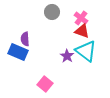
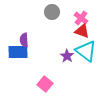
purple semicircle: moved 1 px left, 1 px down
blue rectangle: rotated 24 degrees counterclockwise
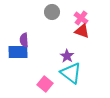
cyan triangle: moved 15 px left, 22 px down
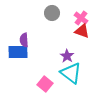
gray circle: moved 1 px down
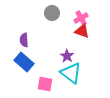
pink cross: rotated 24 degrees clockwise
blue rectangle: moved 6 px right, 10 px down; rotated 42 degrees clockwise
pink square: rotated 28 degrees counterclockwise
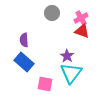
cyan triangle: rotated 30 degrees clockwise
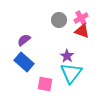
gray circle: moved 7 px right, 7 px down
purple semicircle: rotated 56 degrees clockwise
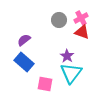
red triangle: moved 1 px down
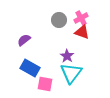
blue rectangle: moved 6 px right, 6 px down; rotated 12 degrees counterclockwise
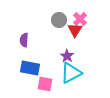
pink cross: moved 1 px left, 1 px down; rotated 16 degrees counterclockwise
red triangle: moved 7 px left, 2 px up; rotated 42 degrees clockwise
purple semicircle: rotated 48 degrees counterclockwise
blue rectangle: rotated 18 degrees counterclockwise
cyan triangle: rotated 25 degrees clockwise
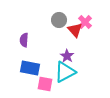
pink cross: moved 5 px right, 3 px down
red triangle: rotated 14 degrees counterclockwise
cyan triangle: moved 6 px left, 1 px up
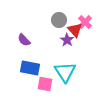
purple semicircle: rotated 48 degrees counterclockwise
purple star: moved 16 px up
cyan triangle: rotated 35 degrees counterclockwise
